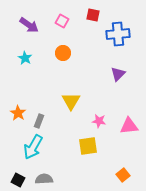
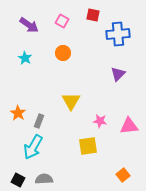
pink star: moved 1 px right
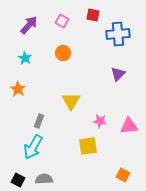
purple arrow: rotated 84 degrees counterclockwise
orange star: moved 24 px up
orange square: rotated 24 degrees counterclockwise
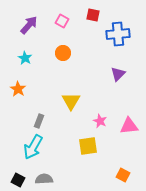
pink star: rotated 16 degrees clockwise
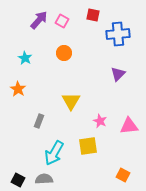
purple arrow: moved 10 px right, 5 px up
orange circle: moved 1 px right
cyan arrow: moved 21 px right, 6 px down
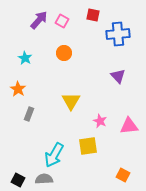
purple triangle: moved 2 px down; rotated 28 degrees counterclockwise
gray rectangle: moved 10 px left, 7 px up
cyan arrow: moved 2 px down
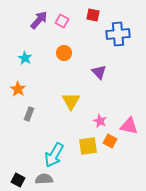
purple triangle: moved 19 px left, 4 px up
pink triangle: rotated 18 degrees clockwise
orange square: moved 13 px left, 34 px up
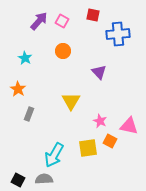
purple arrow: moved 1 px down
orange circle: moved 1 px left, 2 px up
yellow square: moved 2 px down
